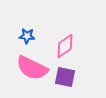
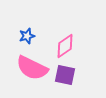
blue star: rotated 21 degrees counterclockwise
purple square: moved 2 px up
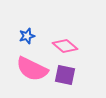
pink diamond: rotated 75 degrees clockwise
pink semicircle: moved 1 px down
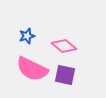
pink diamond: moved 1 px left
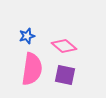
pink semicircle: rotated 108 degrees counterclockwise
